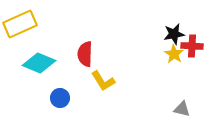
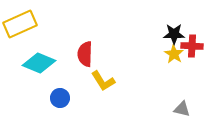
black star: rotated 10 degrees clockwise
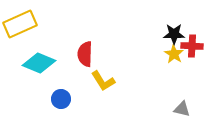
blue circle: moved 1 px right, 1 px down
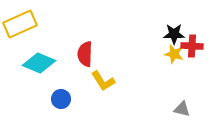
yellow star: rotated 18 degrees counterclockwise
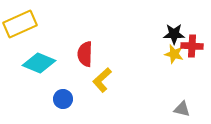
yellow L-shape: moved 1 px left, 1 px up; rotated 80 degrees clockwise
blue circle: moved 2 px right
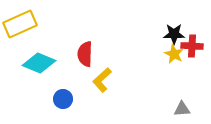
yellow star: rotated 12 degrees clockwise
gray triangle: rotated 18 degrees counterclockwise
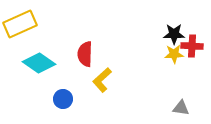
yellow star: rotated 30 degrees counterclockwise
cyan diamond: rotated 12 degrees clockwise
gray triangle: moved 1 px left, 1 px up; rotated 12 degrees clockwise
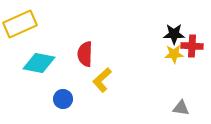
cyan diamond: rotated 24 degrees counterclockwise
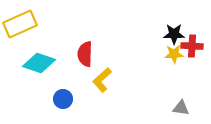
cyan diamond: rotated 8 degrees clockwise
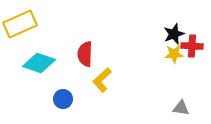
black star: rotated 20 degrees counterclockwise
